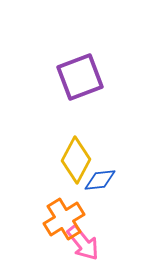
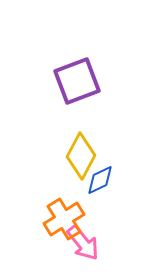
purple square: moved 3 px left, 4 px down
yellow diamond: moved 5 px right, 4 px up
blue diamond: rotated 20 degrees counterclockwise
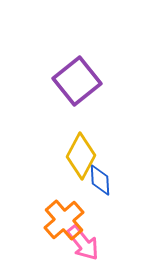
purple square: rotated 18 degrees counterclockwise
blue diamond: rotated 68 degrees counterclockwise
orange cross: moved 1 px down; rotated 9 degrees counterclockwise
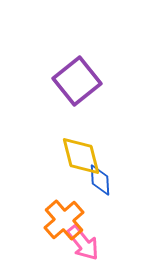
yellow diamond: rotated 42 degrees counterclockwise
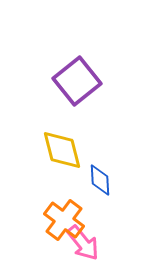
yellow diamond: moved 19 px left, 6 px up
orange cross: rotated 12 degrees counterclockwise
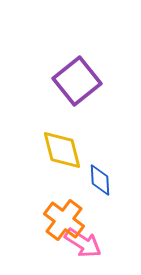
pink arrow: rotated 18 degrees counterclockwise
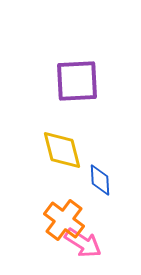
purple square: rotated 36 degrees clockwise
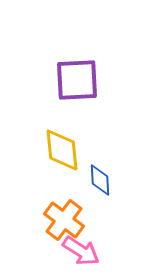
purple square: moved 1 px up
yellow diamond: rotated 9 degrees clockwise
pink arrow: moved 2 px left, 8 px down
